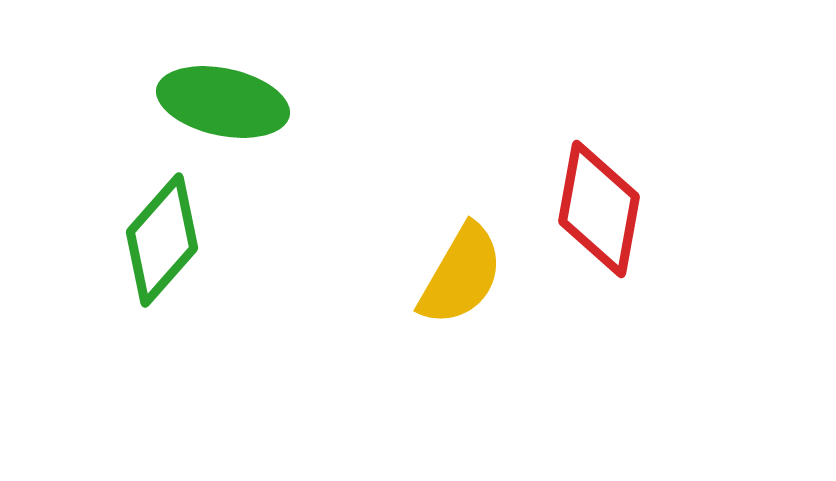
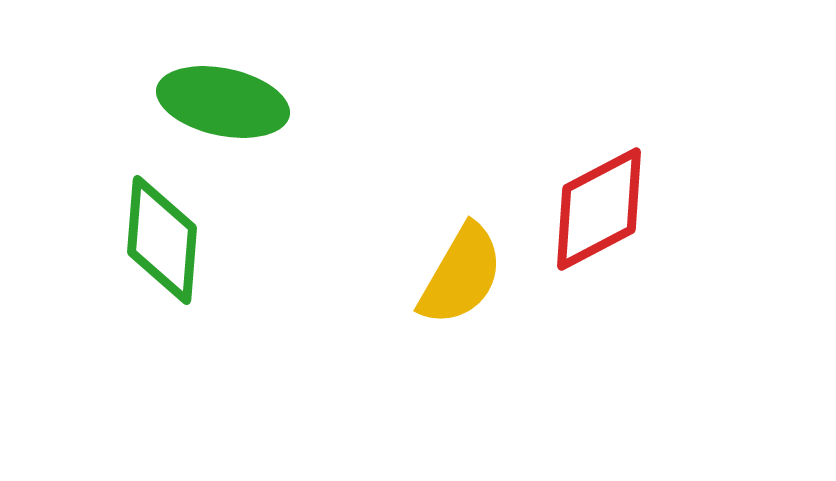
red diamond: rotated 52 degrees clockwise
green diamond: rotated 37 degrees counterclockwise
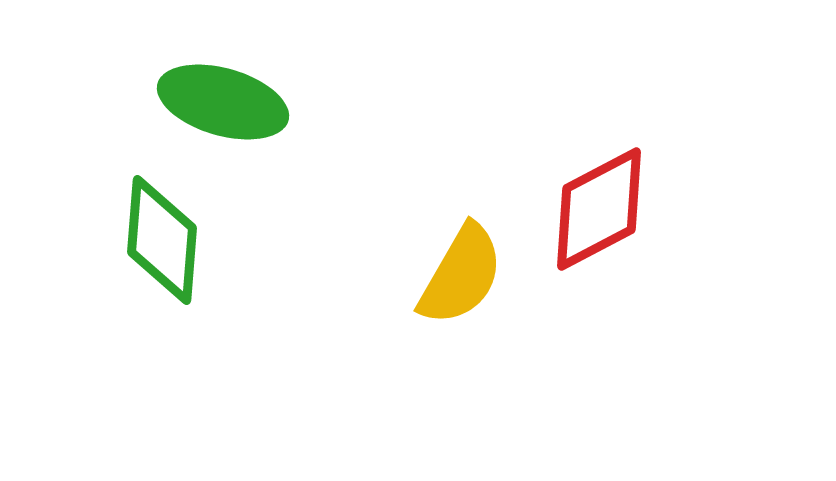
green ellipse: rotated 4 degrees clockwise
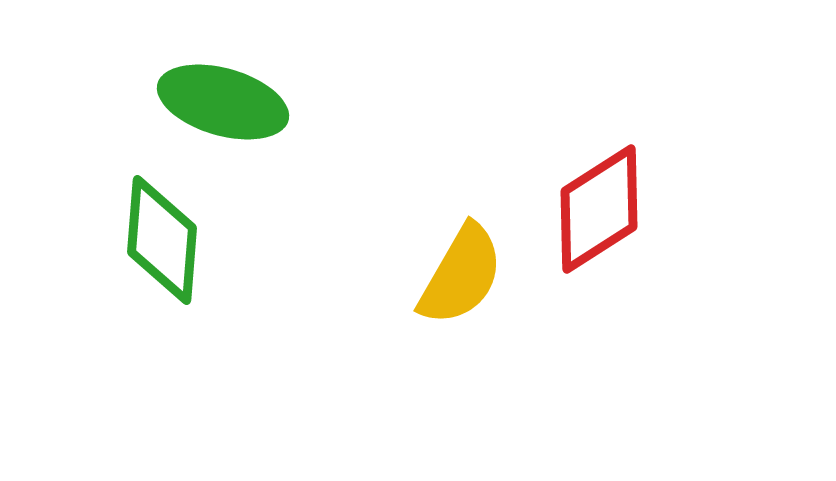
red diamond: rotated 5 degrees counterclockwise
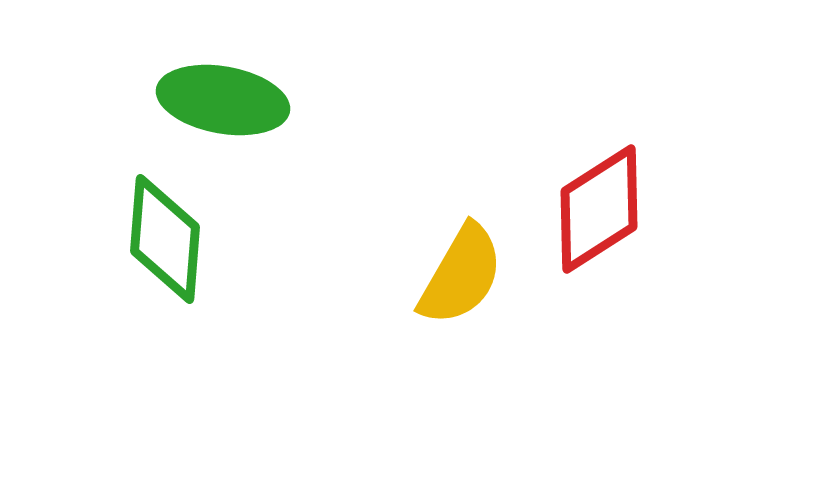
green ellipse: moved 2 px up; rotated 6 degrees counterclockwise
green diamond: moved 3 px right, 1 px up
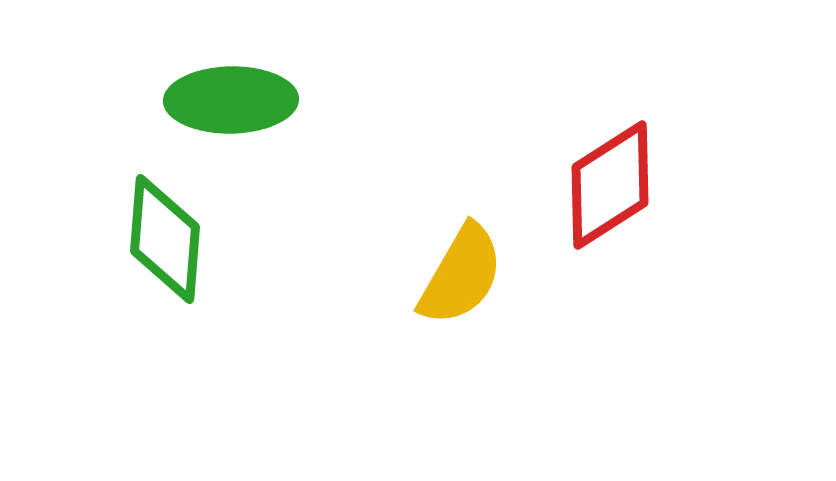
green ellipse: moved 8 px right; rotated 11 degrees counterclockwise
red diamond: moved 11 px right, 24 px up
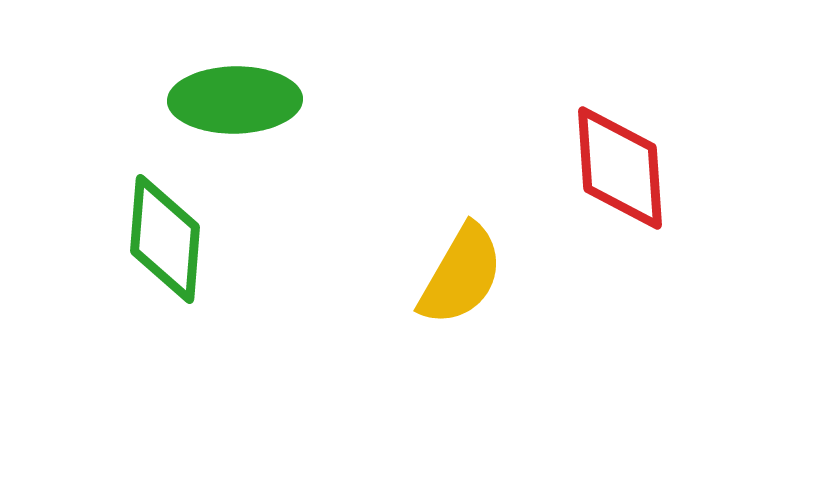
green ellipse: moved 4 px right
red diamond: moved 10 px right, 17 px up; rotated 61 degrees counterclockwise
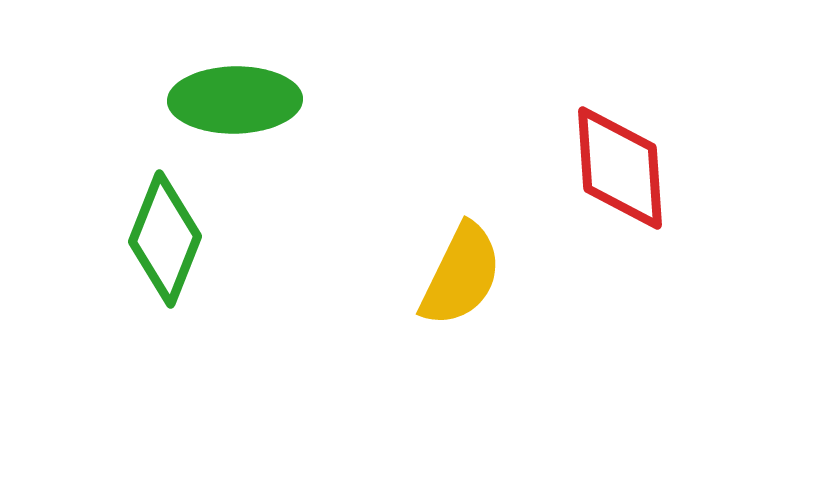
green diamond: rotated 17 degrees clockwise
yellow semicircle: rotated 4 degrees counterclockwise
